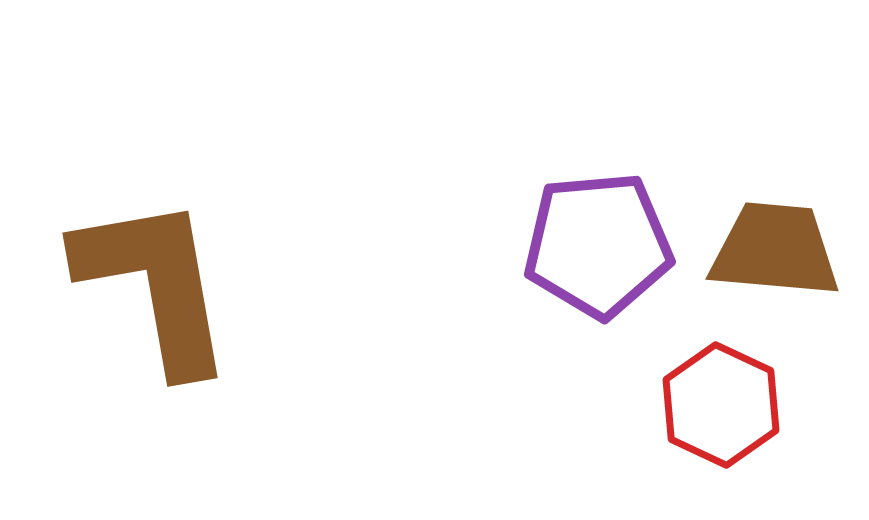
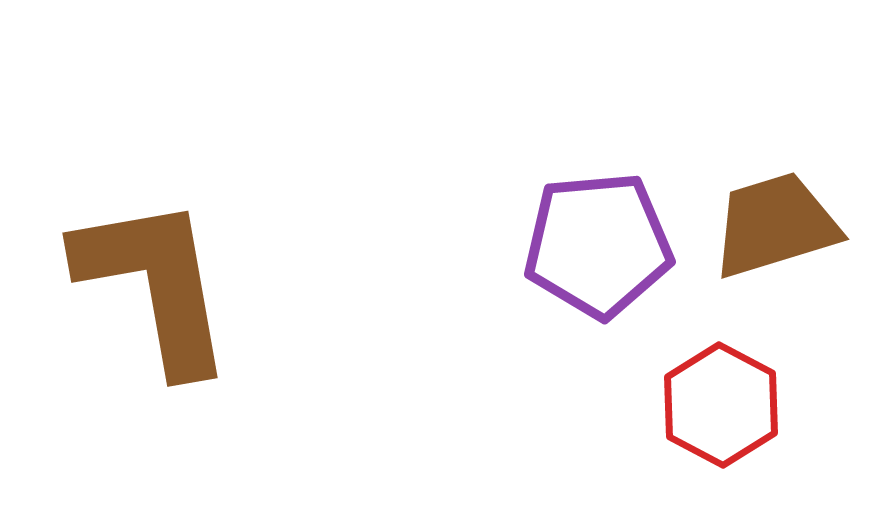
brown trapezoid: moved 25 px up; rotated 22 degrees counterclockwise
red hexagon: rotated 3 degrees clockwise
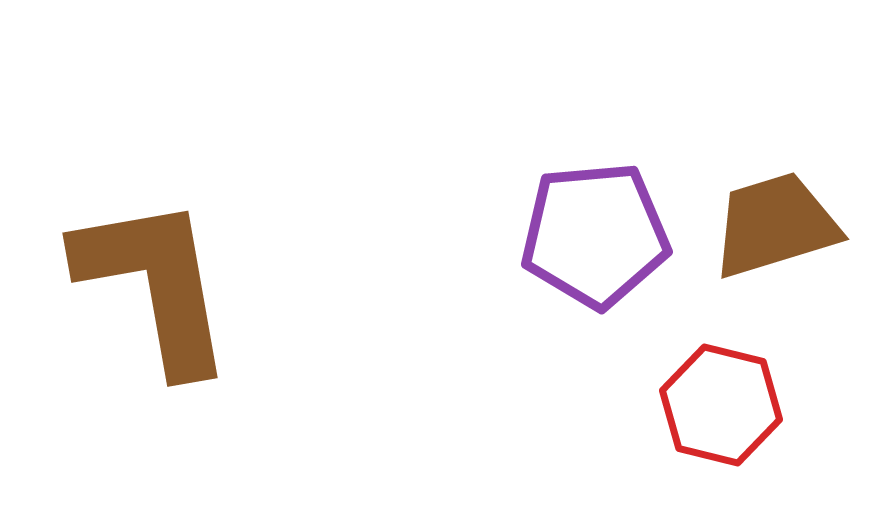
purple pentagon: moved 3 px left, 10 px up
red hexagon: rotated 14 degrees counterclockwise
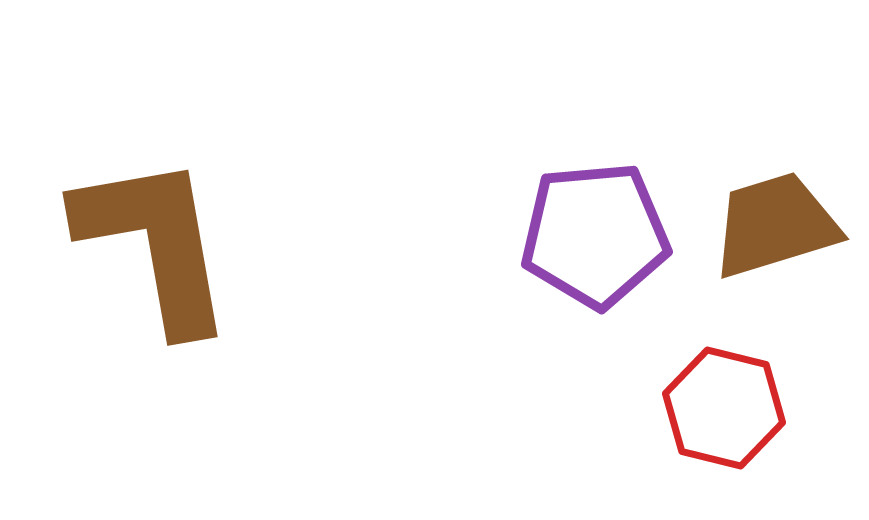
brown L-shape: moved 41 px up
red hexagon: moved 3 px right, 3 px down
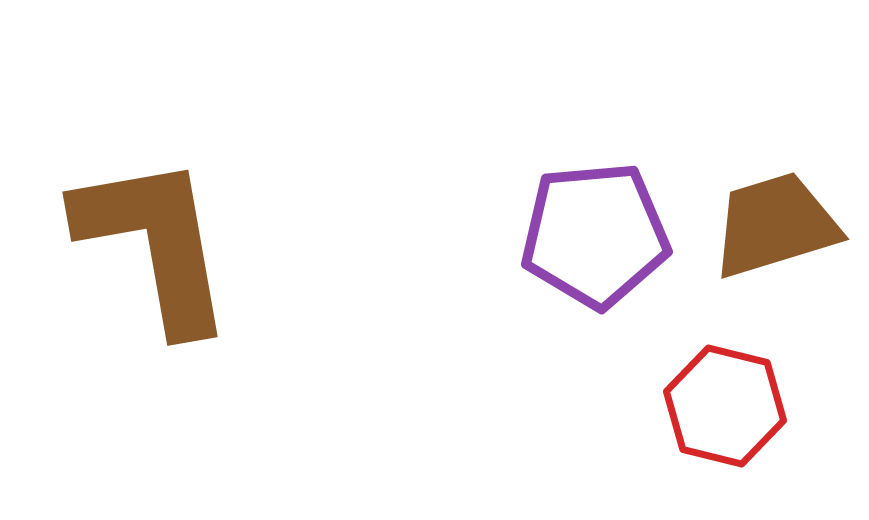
red hexagon: moved 1 px right, 2 px up
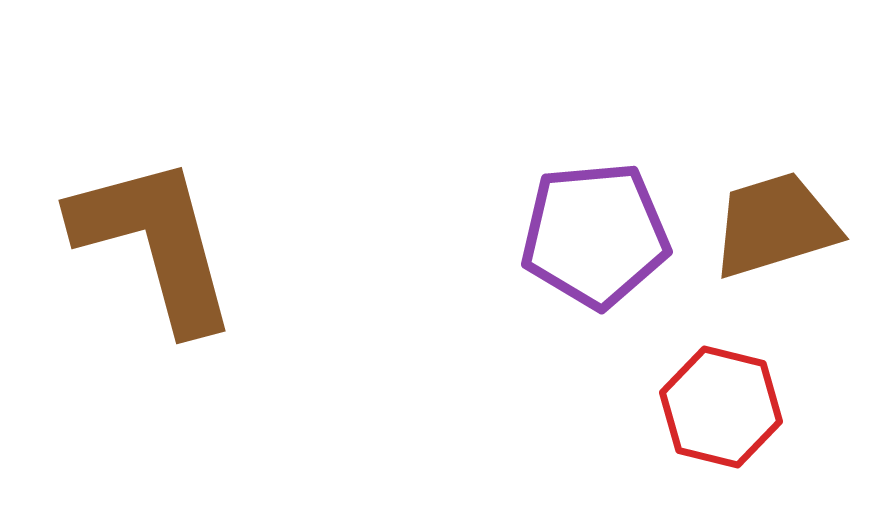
brown L-shape: rotated 5 degrees counterclockwise
red hexagon: moved 4 px left, 1 px down
